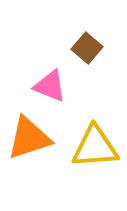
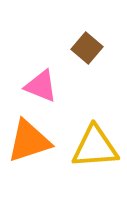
pink triangle: moved 9 px left
orange triangle: moved 3 px down
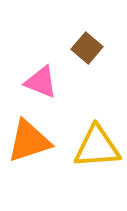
pink triangle: moved 4 px up
yellow triangle: moved 2 px right
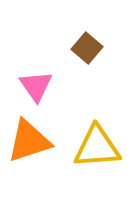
pink triangle: moved 5 px left, 4 px down; rotated 33 degrees clockwise
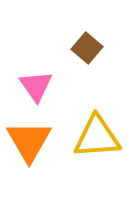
orange triangle: rotated 42 degrees counterclockwise
yellow triangle: moved 10 px up
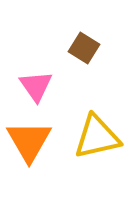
brown square: moved 3 px left; rotated 8 degrees counterclockwise
yellow triangle: rotated 9 degrees counterclockwise
